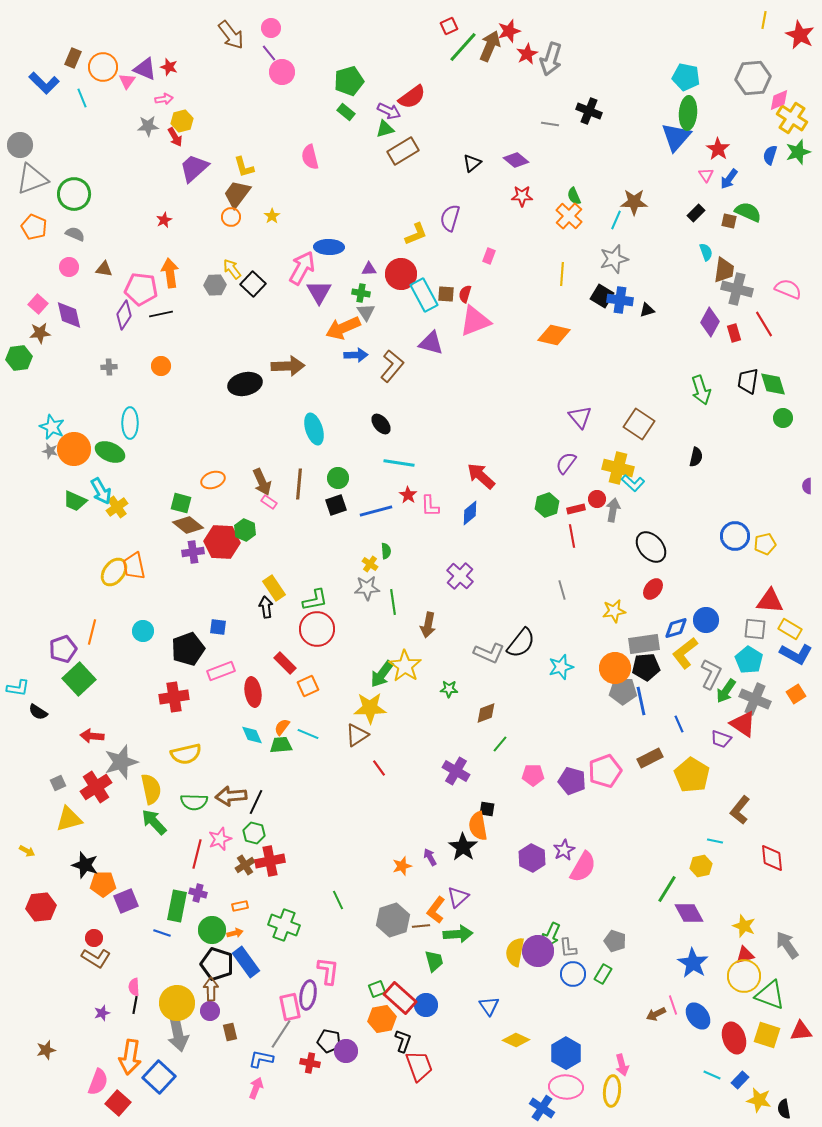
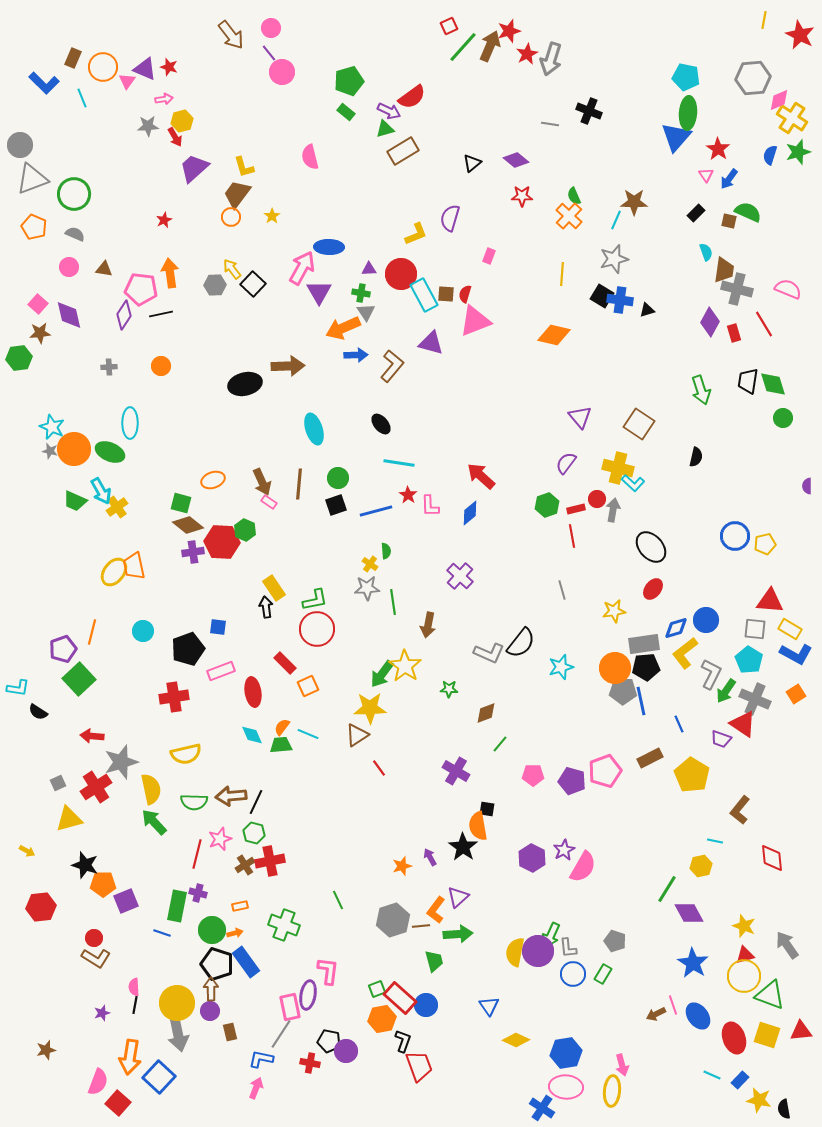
blue hexagon at (566, 1053): rotated 20 degrees clockwise
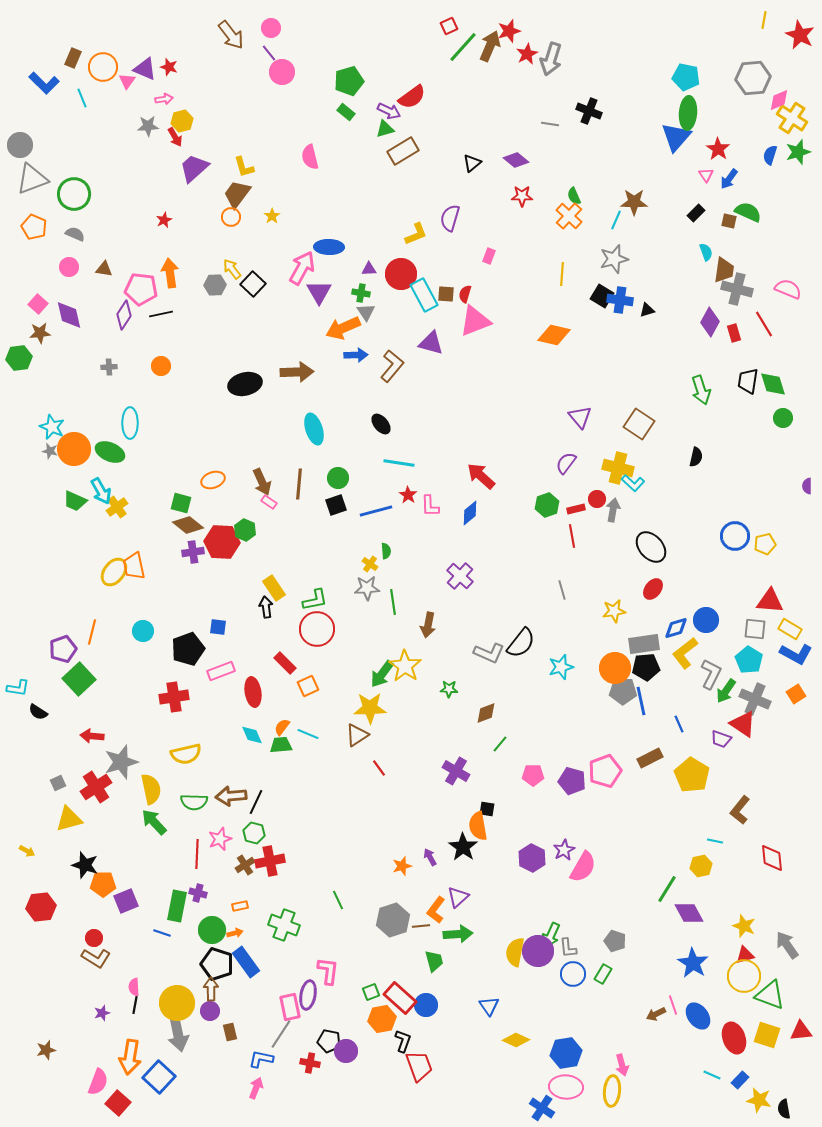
brown arrow at (288, 366): moved 9 px right, 6 px down
red line at (197, 854): rotated 12 degrees counterclockwise
green square at (377, 989): moved 6 px left, 3 px down
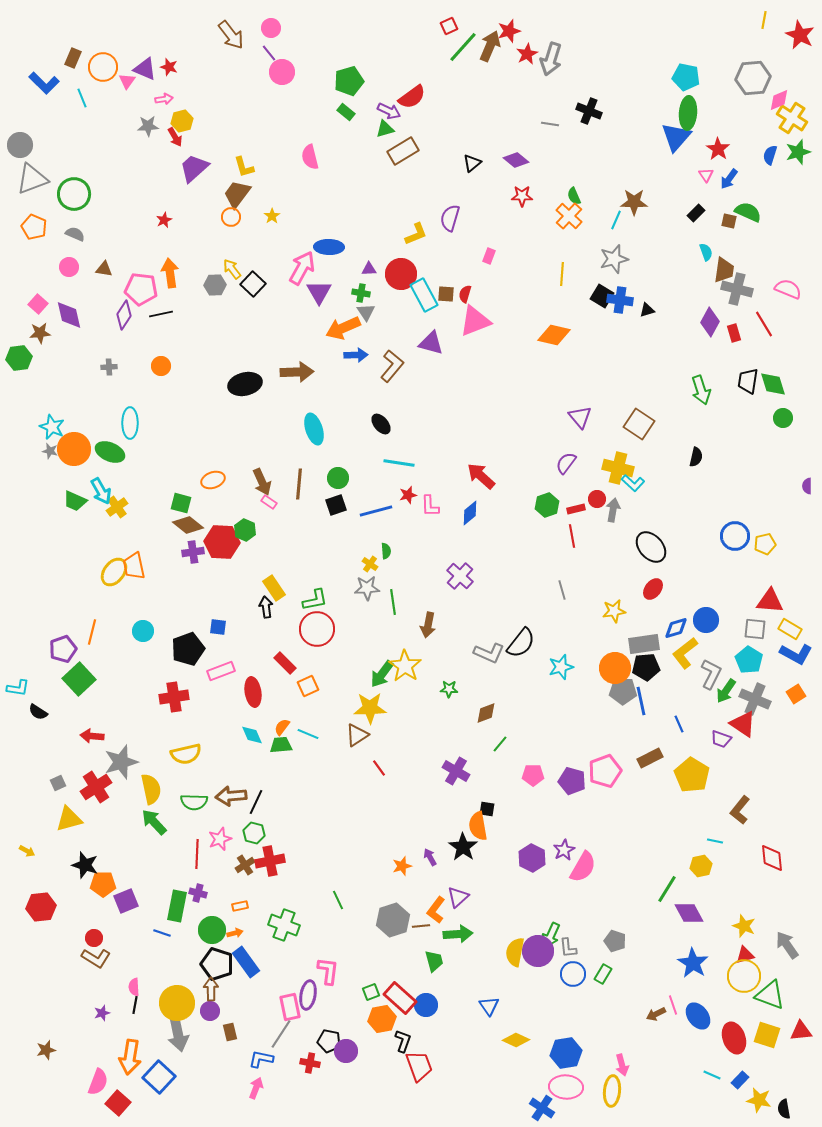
red star at (408, 495): rotated 24 degrees clockwise
